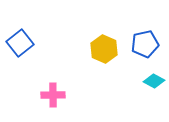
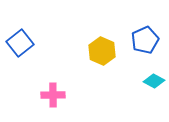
blue pentagon: moved 4 px up; rotated 12 degrees counterclockwise
yellow hexagon: moved 2 px left, 2 px down
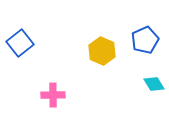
cyan diamond: moved 3 px down; rotated 30 degrees clockwise
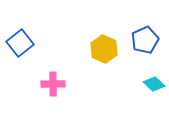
yellow hexagon: moved 2 px right, 2 px up
cyan diamond: rotated 15 degrees counterclockwise
pink cross: moved 11 px up
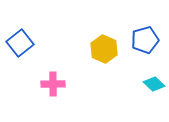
blue pentagon: rotated 8 degrees clockwise
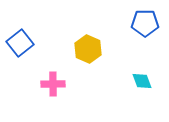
blue pentagon: moved 17 px up; rotated 16 degrees clockwise
yellow hexagon: moved 16 px left
cyan diamond: moved 12 px left, 3 px up; rotated 25 degrees clockwise
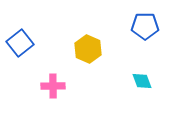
blue pentagon: moved 3 px down
pink cross: moved 2 px down
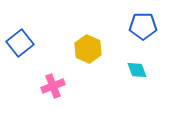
blue pentagon: moved 2 px left
cyan diamond: moved 5 px left, 11 px up
pink cross: rotated 20 degrees counterclockwise
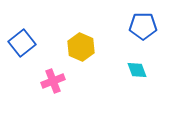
blue square: moved 2 px right
yellow hexagon: moved 7 px left, 2 px up
pink cross: moved 5 px up
